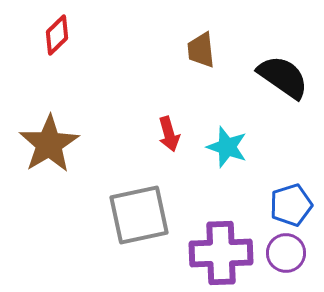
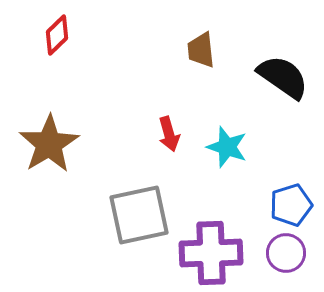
purple cross: moved 10 px left
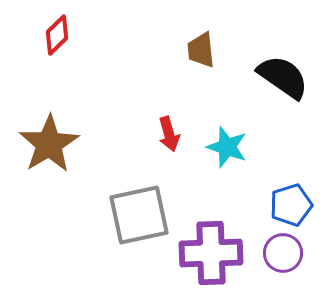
purple circle: moved 3 px left
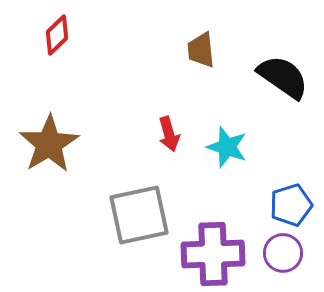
purple cross: moved 2 px right, 1 px down
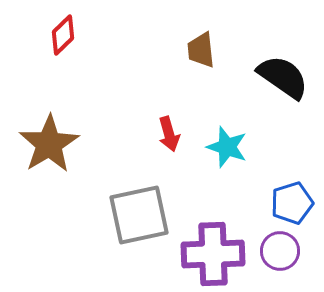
red diamond: moved 6 px right
blue pentagon: moved 1 px right, 2 px up
purple circle: moved 3 px left, 2 px up
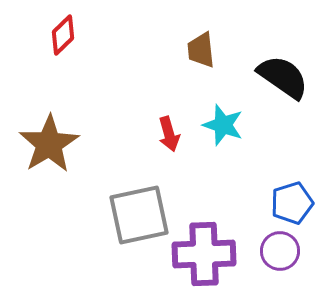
cyan star: moved 4 px left, 22 px up
purple cross: moved 9 px left
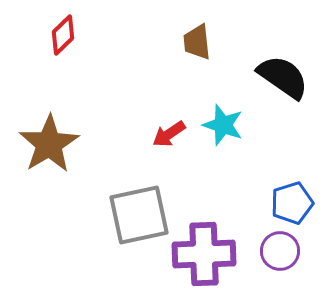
brown trapezoid: moved 4 px left, 8 px up
red arrow: rotated 72 degrees clockwise
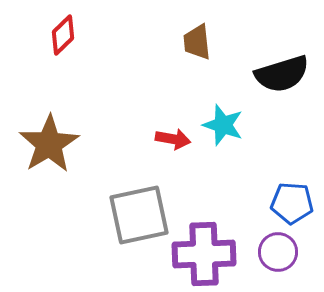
black semicircle: moved 1 px left, 3 px up; rotated 128 degrees clockwise
red arrow: moved 4 px right, 5 px down; rotated 136 degrees counterclockwise
blue pentagon: rotated 21 degrees clockwise
purple circle: moved 2 px left, 1 px down
